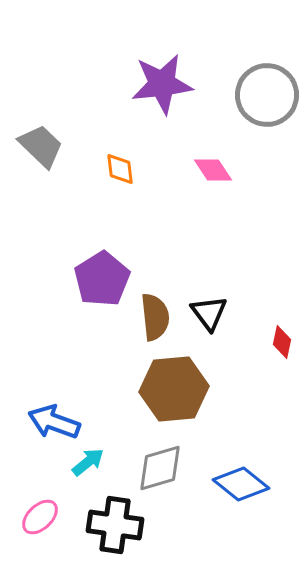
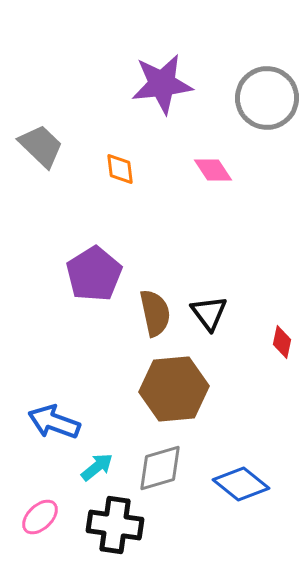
gray circle: moved 3 px down
purple pentagon: moved 8 px left, 5 px up
brown semicircle: moved 4 px up; rotated 6 degrees counterclockwise
cyan arrow: moved 9 px right, 5 px down
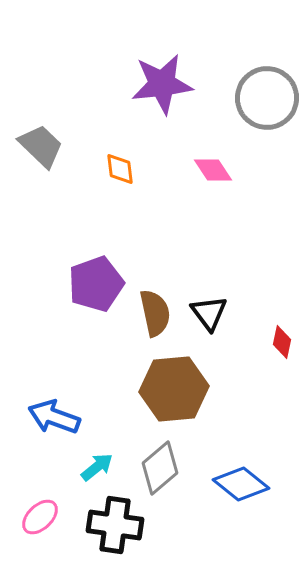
purple pentagon: moved 2 px right, 10 px down; rotated 12 degrees clockwise
blue arrow: moved 5 px up
gray diamond: rotated 24 degrees counterclockwise
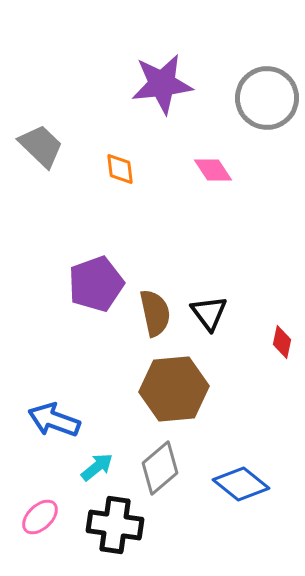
blue arrow: moved 3 px down
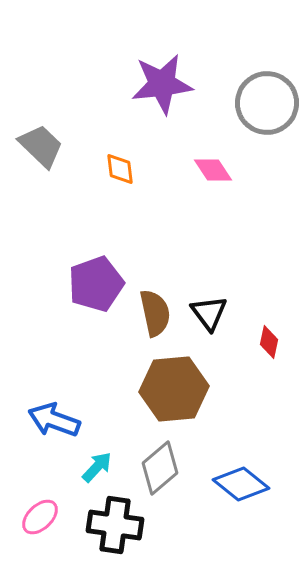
gray circle: moved 5 px down
red diamond: moved 13 px left
cyan arrow: rotated 8 degrees counterclockwise
